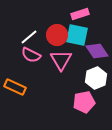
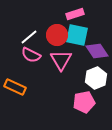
pink rectangle: moved 5 px left
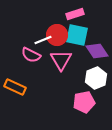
white line: moved 14 px right, 3 px down; rotated 18 degrees clockwise
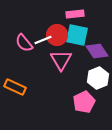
pink rectangle: rotated 12 degrees clockwise
pink semicircle: moved 7 px left, 12 px up; rotated 24 degrees clockwise
white hexagon: moved 2 px right
pink pentagon: rotated 15 degrees counterclockwise
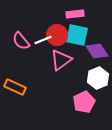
pink semicircle: moved 3 px left, 2 px up
pink triangle: rotated 25 degrees clockwise
